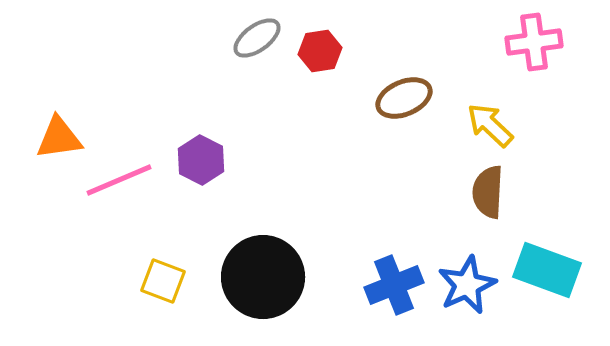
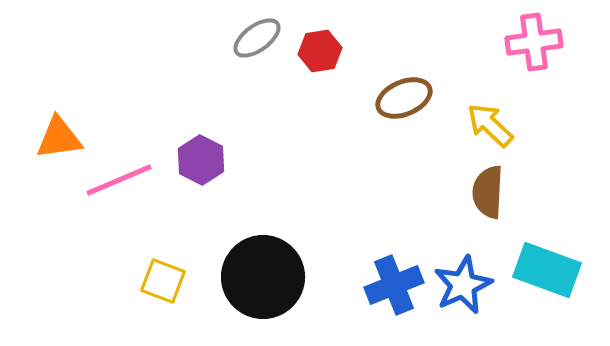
blue star: moved 4 px left
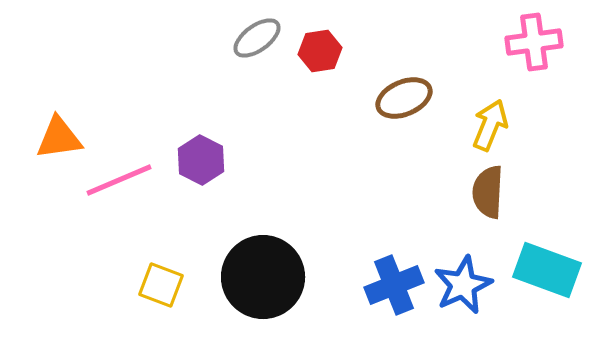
yellow arrow: rotated 69 degrees clockwise
yellow square: moved 2 px left, 4 px down
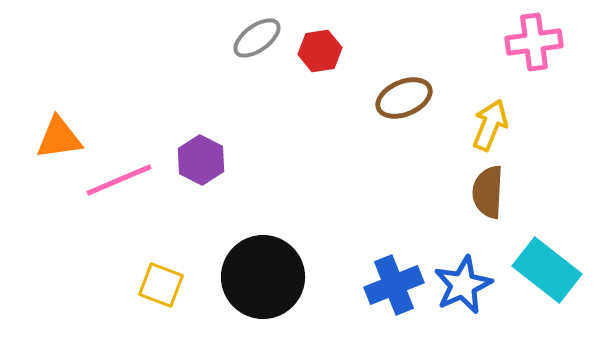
cyan rectangle: rotated 18 degrees clockwise
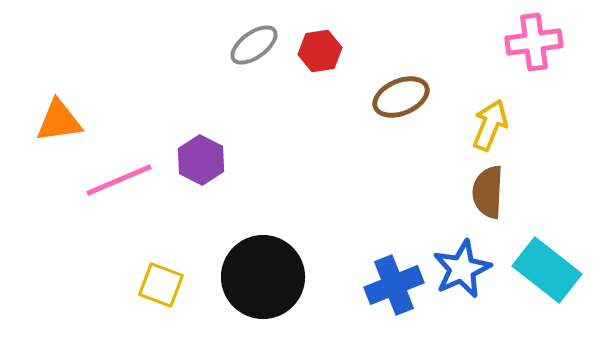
gray ellipse: moved 3 px left, 7 px down
brown ellipse: moved 3 px left, 1 px up
orange triangle: moved 17 px up
blue star: moved 1 px left, 16 px up
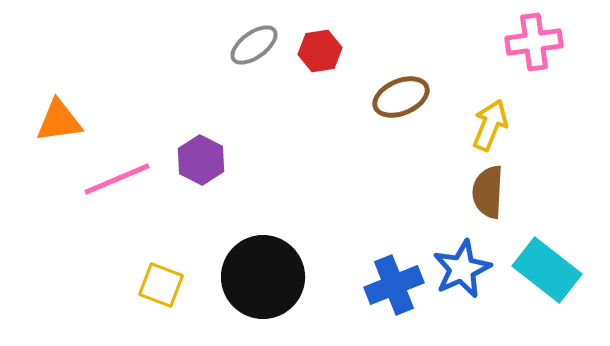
pink line: moved 2 px left, 1 px up
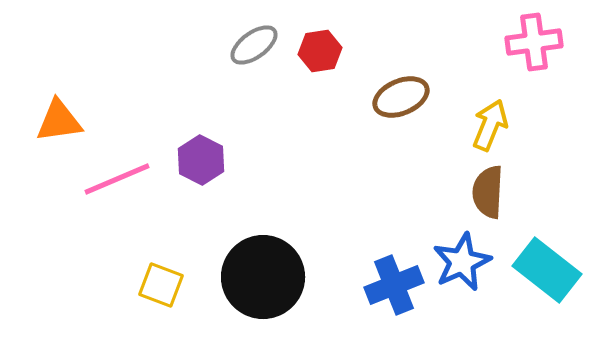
blue star: moved 7 px up
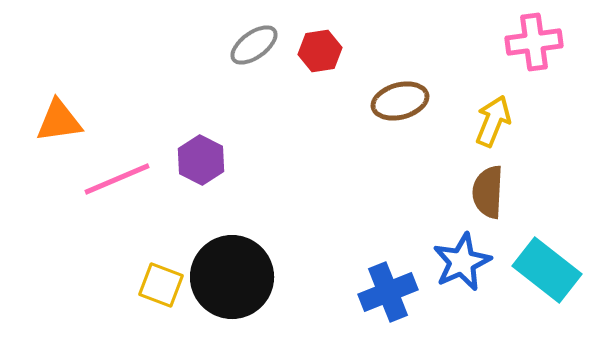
brown ellipse: moved 1 px left, 4 px down; rotated 8 degrees clockwise
yellow arrow: moved 3 px right, 4 px up
black circle: moved 31 px left
blue cross: moved 6 px left, 7 px down
